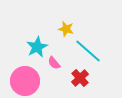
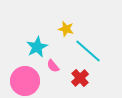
pink semicircle: moved 1 px left, 3 px down
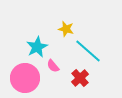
pink circle: moved 3 px up
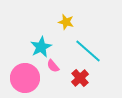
yellow star: moved 7 px up
cyan star: moved 4 px right
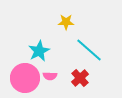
yellow star: rotated 14 degrees counterclockwise
cyan star: moved 2 px left, 4 px down
cyan line: moved 1 px right, 1 px up
pink semicircle: moved 3 px left, 10 px down; rotated 48 degrees counterclockwise
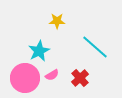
yellow star: moved 9 px left, 1 px up
cyan line: moved 6 px right, 3 px up
pink semicircle: moved 2 px right, 1 px up; rotated 32 degrees counterclockwise
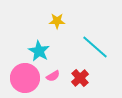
cyan star: rotated 15 degrees counterclockwise
pink semicircle: moved 1 px right, 1 px down
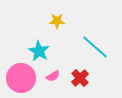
pink circle: moved 4 px left
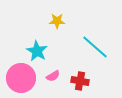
cyan star: moved 2 px left
red cross: moved 3 px down; rotated 36 degrees counterclockwise
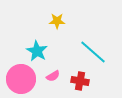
cyan line: moved 2 px left, 5 px down
pink circle: moved 1 px down
